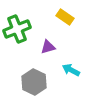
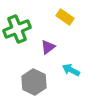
purple triangle: rotated 21 degrees counterclockwise
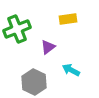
yellow rectangle: moved 3 px right, 2 px down; rotated 42 degrees counterclockwise
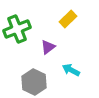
yellow rectangle: rotated 36 degrees counterclockwise
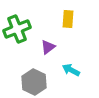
yellow rectangle: rotated 42 degrees counterclockwise
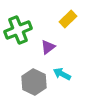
yellow rectangle: rotated 42 degrees clockwise
green cross: moved 1 px right, 1 px down
cyan arrow: moved 9 px left, 4 px down
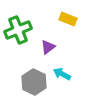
yellow rectangle: rotated 66 degrees clockwise
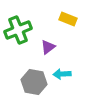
cyan arrow: rotated 30 degrees counterclockwise
gray hexagon: rotated 15 degrees counterclockwise
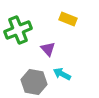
purple triangle: moved 2 px down; rotated 35 degrees counterclockwise
cyan arrow: rotated 30 degrees clockwise
